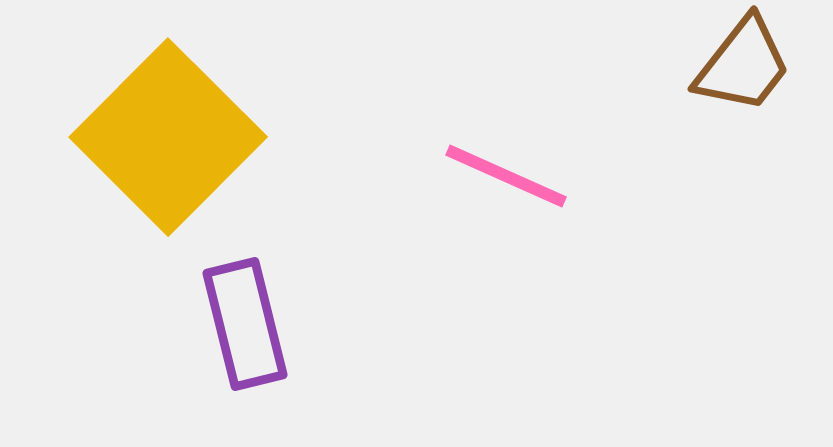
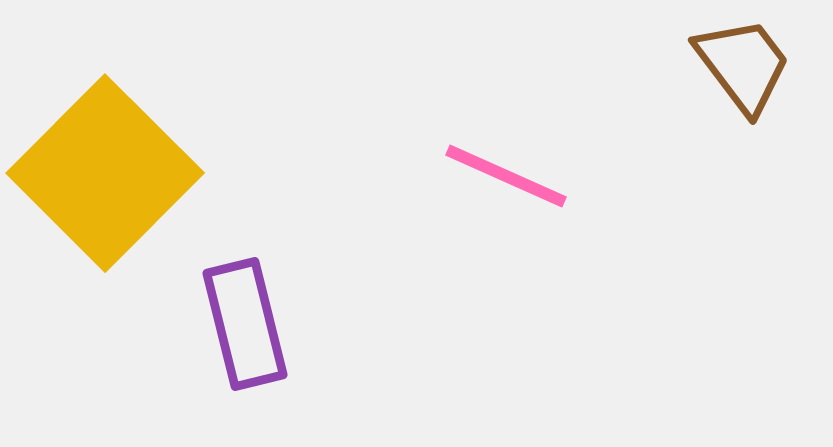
brown trapezoid: rotated 75 degrees counterclockwise
yellow square: moved 63 px left, 36 px down
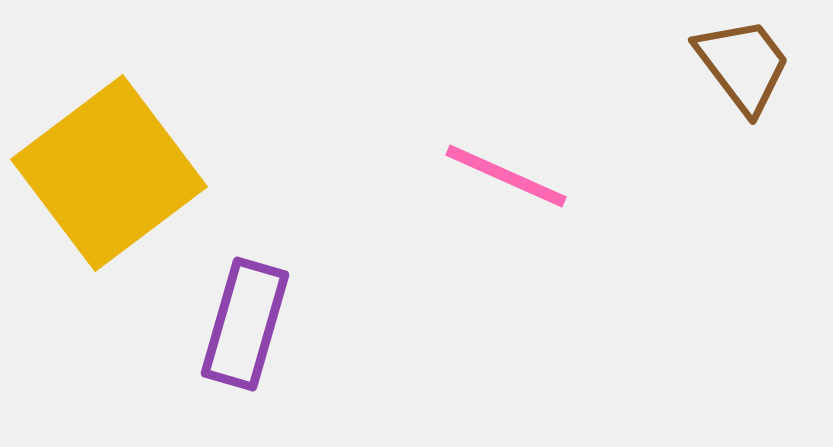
yellow square: moved 4 px right; rotated 8 degrees clockwise
purple rectangle: rotated 30 degrees clockwise
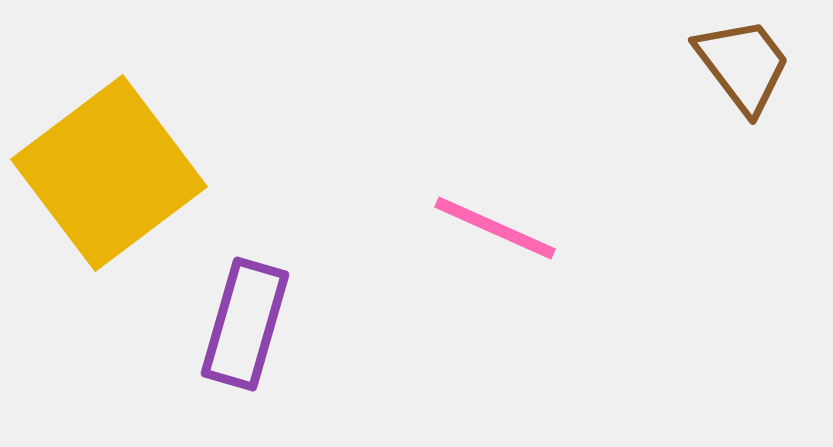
pink line: moved 11 px left, 52 px down
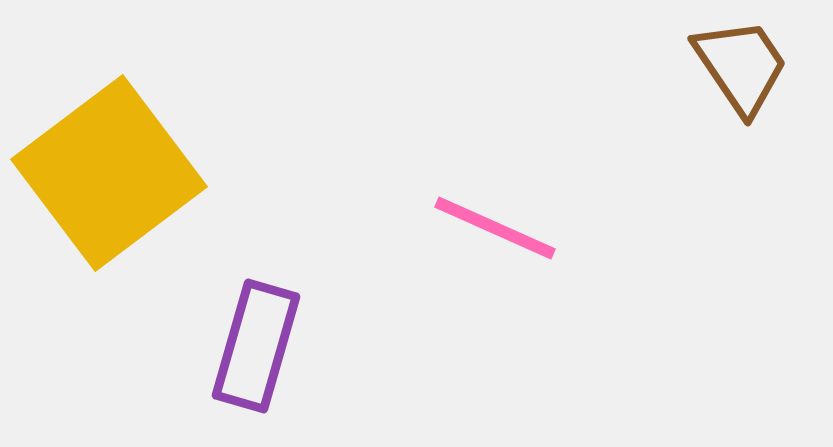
brown trapezoid: moved 2 px left, 1 px down; rotated 3 degrees clockwise
purple rectangle: moved 11 px right, 22 px down
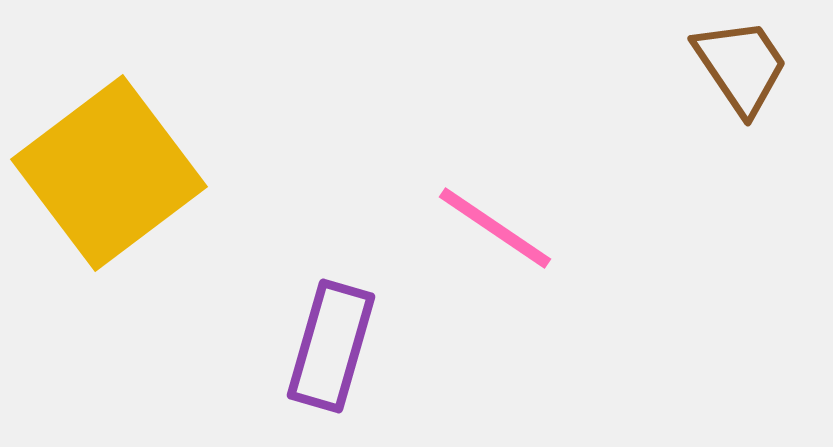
pink line: rotated 10 degrees clockwise
purple rectangle: moved 75 px right
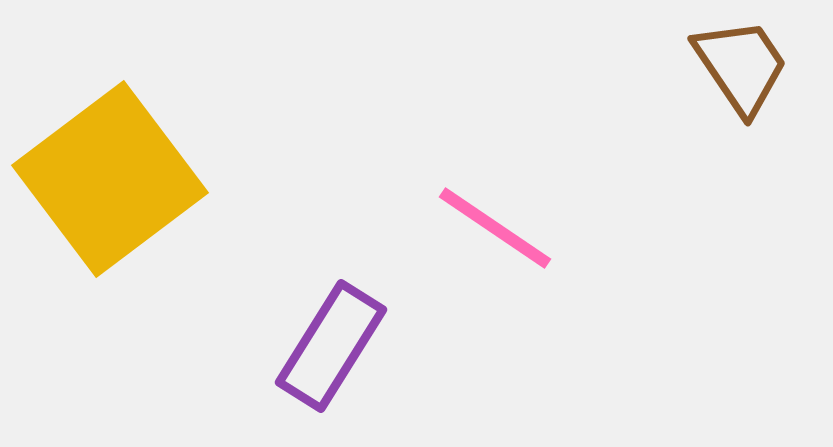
yellow square: moved 1 px right, 6 px down
purple rectangle: rotated 16 degrees clockwise
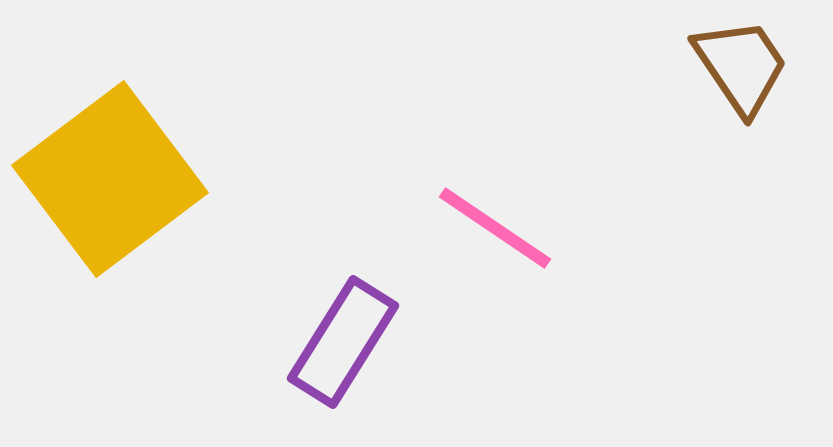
purple rectangle: moved 12 px right, 4 px up
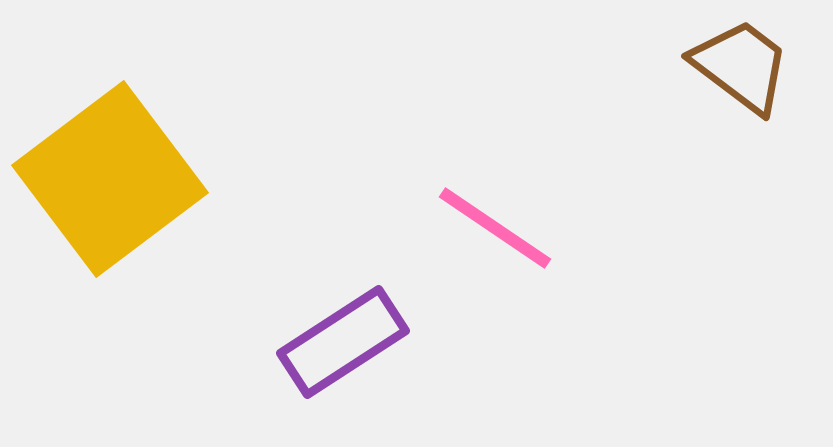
brown trapezoid: rotated 19 degrees counterclockwise
purple rectangle: rotated 25 degrees clockwise
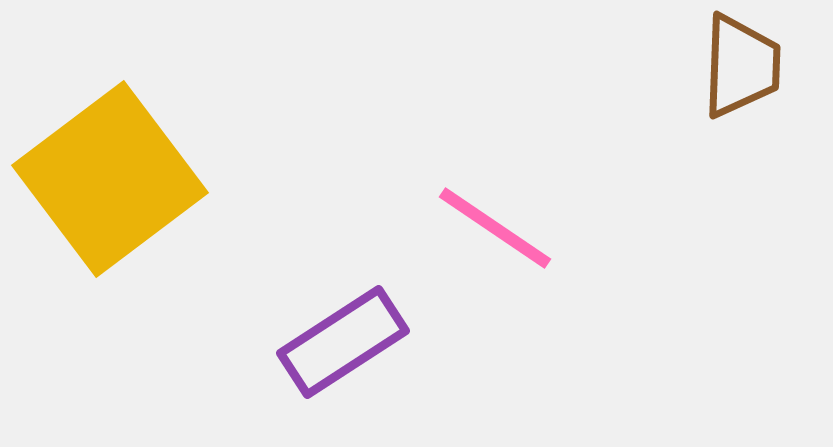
brown trapezoid: rotated 55 degrees clockwise
